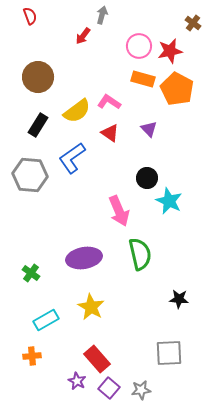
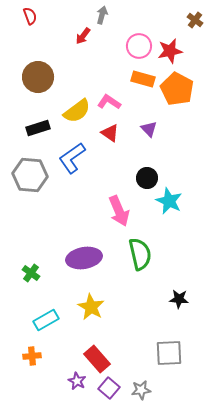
brown cross: moved 2 px right, 3 px up
black rectangle: moved 3 px down; rotated 40 degrees clockwise
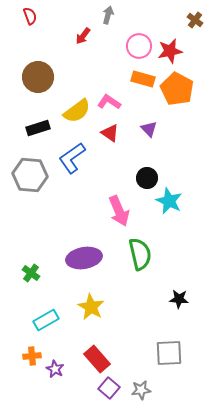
gray arrow: moved 6 px right
purple star: moved 22 px left, 12 px up
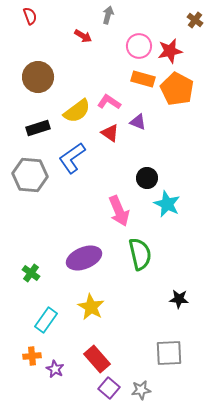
red arrow: rotated 96 degrees counterclockwise
purple triangle: moved 11 px left, 7 px up; rotated 24 degrees counterclockwise
cyan star: moved 2 px left, 3 px down
purple ellipse: rotated 12 degrees counterclockwise
cyan rectangle: rotated 25 degrees counterclockwise
